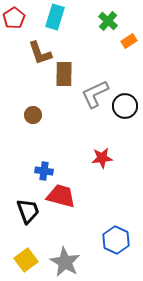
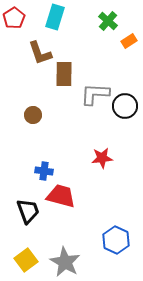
gray L-shape: rotated 28 degrees clockwise
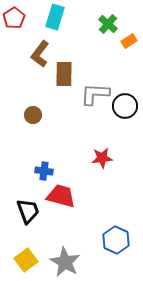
green cross: moved 3 px down
brown L-shape: moved 1 px down; rotated 56 degrees clockwise
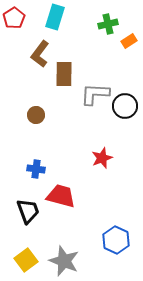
green cross: rotated 36 degrees clockwise
brown circle: moved 3 px right
red star: rotated 15 degrees counterclockwise
blue cross: moved 8 px left, 2 px up
gray star: moved 1 px left, 1 px up; rotated 8 degrees counterclockwise
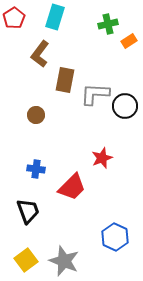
brown rectangle: moved 1 px right, 6 px down; rotated 10 degrees clockwise
red trapezoid: moved 11 px right, 9 px up; rotated 120 degrees clockwise
blue hexagon: moved 1 px left, 3 px up
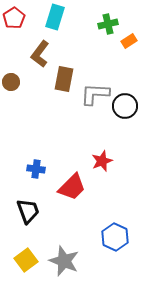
brown rectangle: moved 1 px left, 1 px up
brown circle: moved 25 px left, 33 px up
red star: moved 3 px down
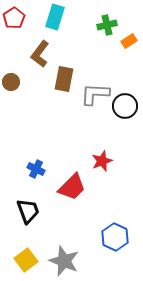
green cross: moved 1 px left, 1 px down
blue cross: rotated 18 degrees clockwise
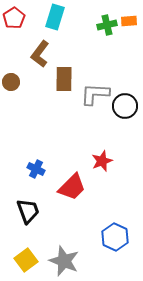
orange rectangle: moved 20 px up; rotated 28 degrees clockwise
brown rectangle: rotated 10 degrees counterclockwise
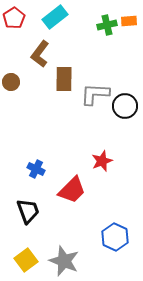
cyan rectangle: rotated 35 degrees clockwise
red trapezoid: moved 3 px down
